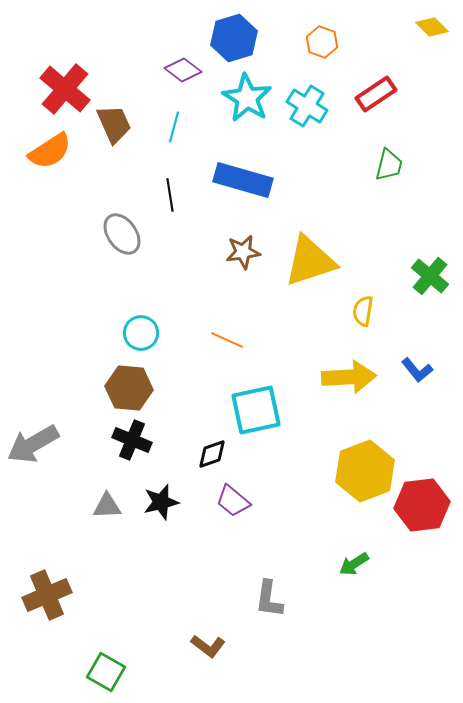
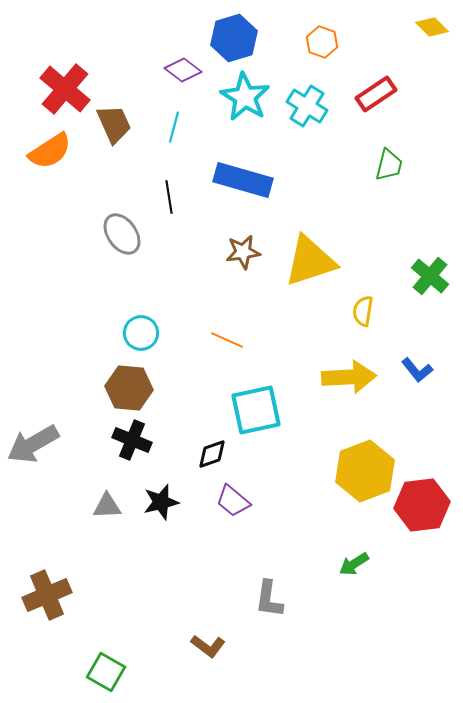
cyan star: moved 2 px left, 1 px up
black line: moved 1 px left, 2 px down
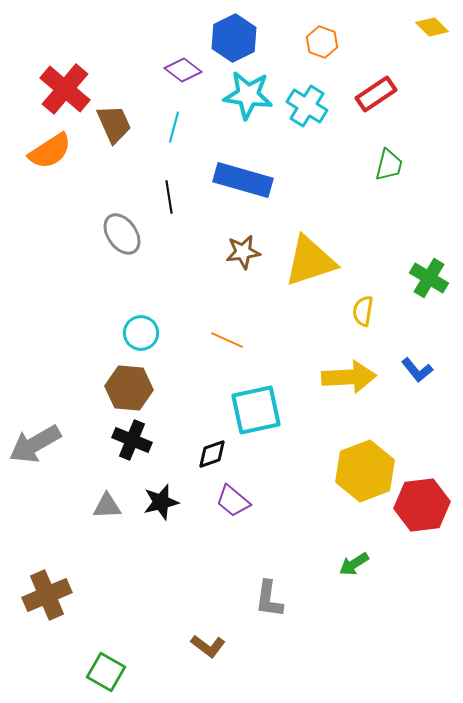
blue hexagon: rotated 9 degrees counterclockwise
cyan star: moved 3 px right, 2 px up; rotated 24 degrees counterclockwise
green cross: moved 1 px left, 2 px down; rotated 9 degrees counterclockwise
gray arrow: moved 2 px right
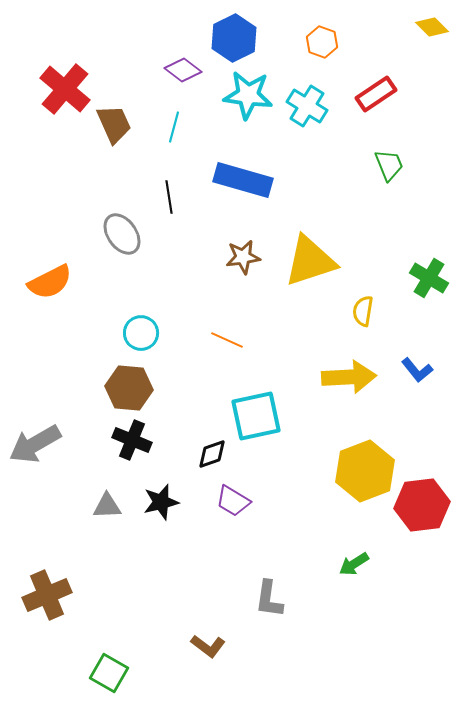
orange semicircle: moved 131 px down; rotated 6 degrees clockwise
green trapezoid: rotated 36 degrees counterclockwise
brown star: moved 5 px down
cyan square: moved 6 px down
purple trapezoid: rotated 9 degrees counterclockwise
green square: moved 3 px right, 1 px down
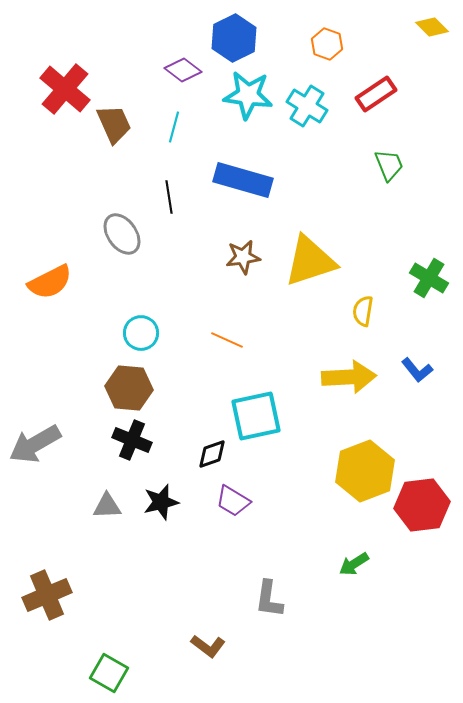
orange hexagon: moved 5 px right, 2 px down
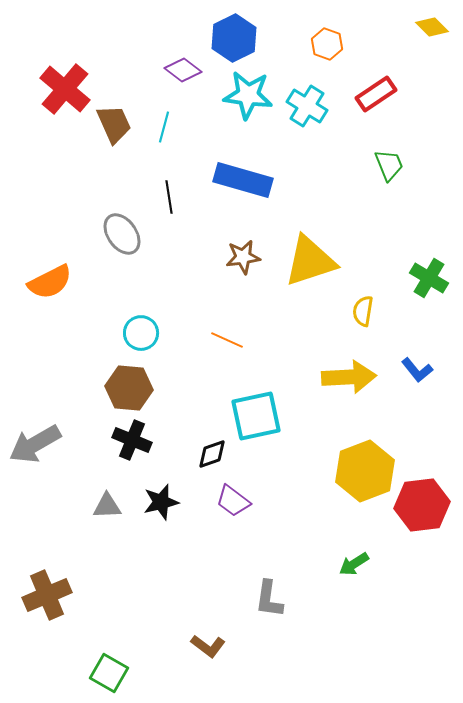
cyan line: moved 10 px left
purple trapezoid: rotated 6 degrees clockwise
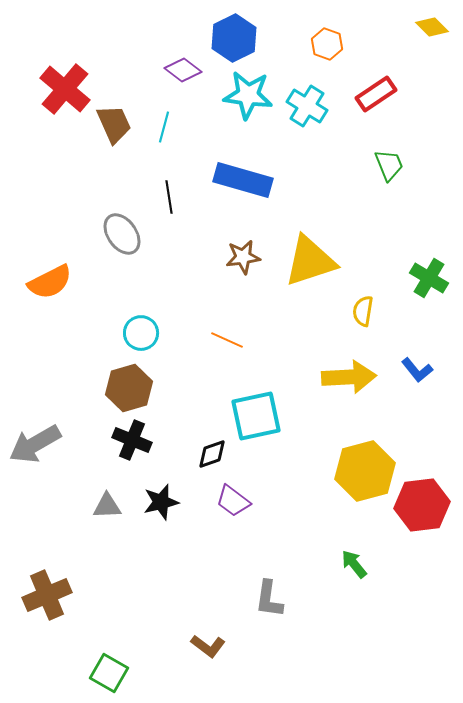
brown hexagon: rotated 21 degrees counterclockwise
yellow hexagon: rotated 6 degrees clockwise
green arrow: rotated 84 degrees clockwise
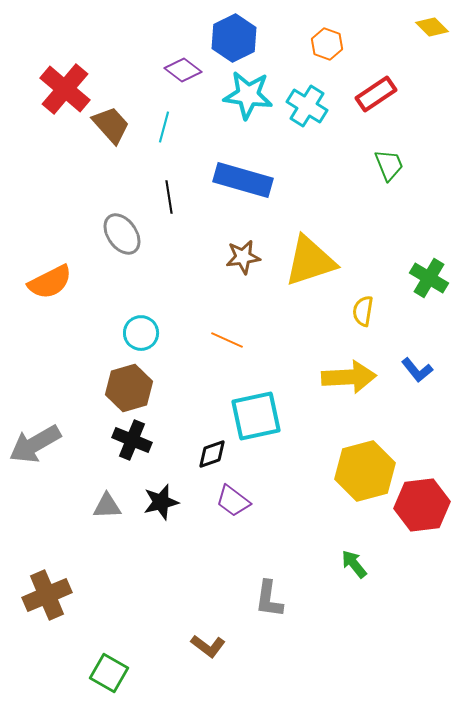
brown trapezoid: moved 3 px left, 1 px down; rotated 18 degrees counterclockwise
